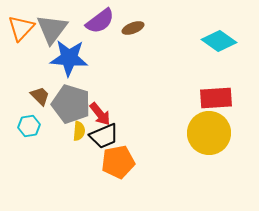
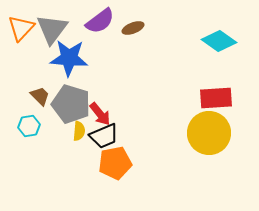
orange pentagon: moved 3 px left, 1 px down
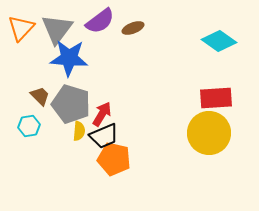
gray triangle: moved 5 px right
red arrow: moved 2 px right; rotated 110 degrees counterclockwise
orange pentagon: moved 1 px left, 4 px up; rotated 24 degrees clockwise
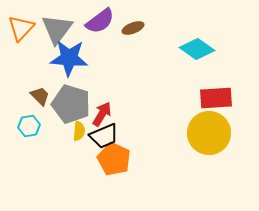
cyan diamond: moved 22 px left, 8 px down
orange pentagon: rotated 12 degrees clockwise
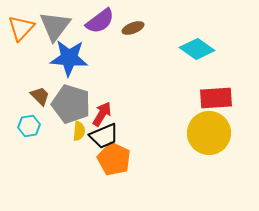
gray triangle: moved 2 px left, 3 px up
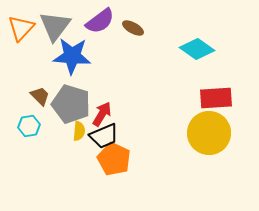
brown ellipse: rotated 50 degrees clockwise
blue star: moved 3 px right, 2 px up
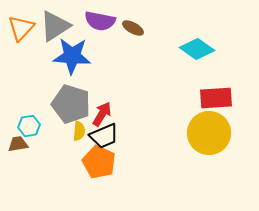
purple semicircle: rotated 48 degrees clockwise
gray triangle: rotated 20 degrees clockwise
brown trapezoid: moved 22 px left, 48 px down; rotated 55 degrees counterclockwise
orange pentagon: moved 15 px left, 3 px down
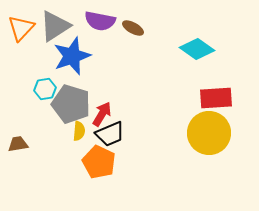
blue star: rotated 24 degrees counterclockwise
cyan hexagon: moved 16 px right, 37 px up
black trapezoid: moved 6 px right, 2 px up
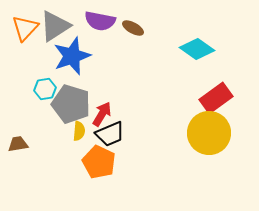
orange triangle: moved 4 px right
red rectangle: rotated 32 degrees counterclockwise
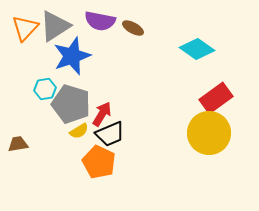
yellow semicircle: rotated 54 degrees clockwise
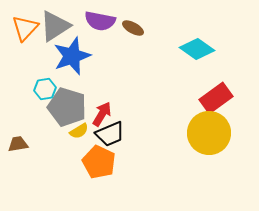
gray pentagon: moved 4 px left, 3 px down
